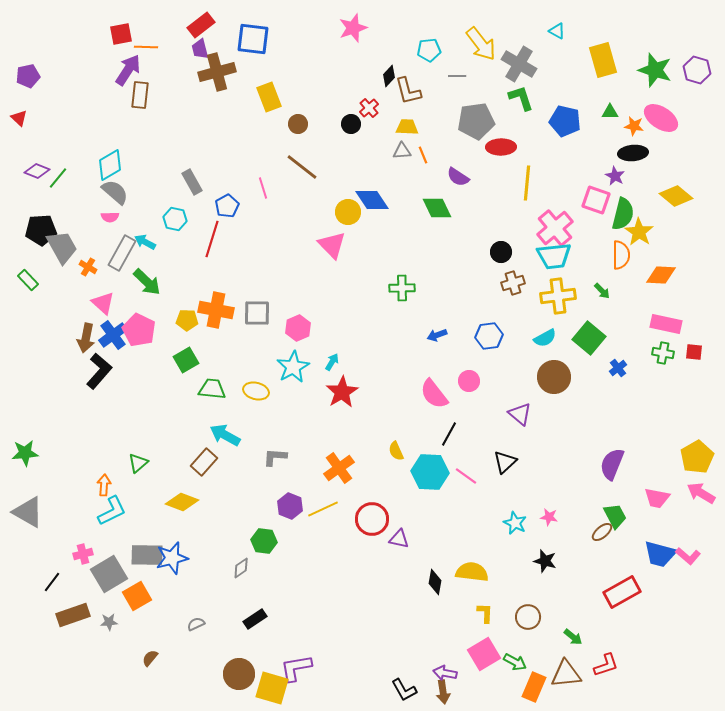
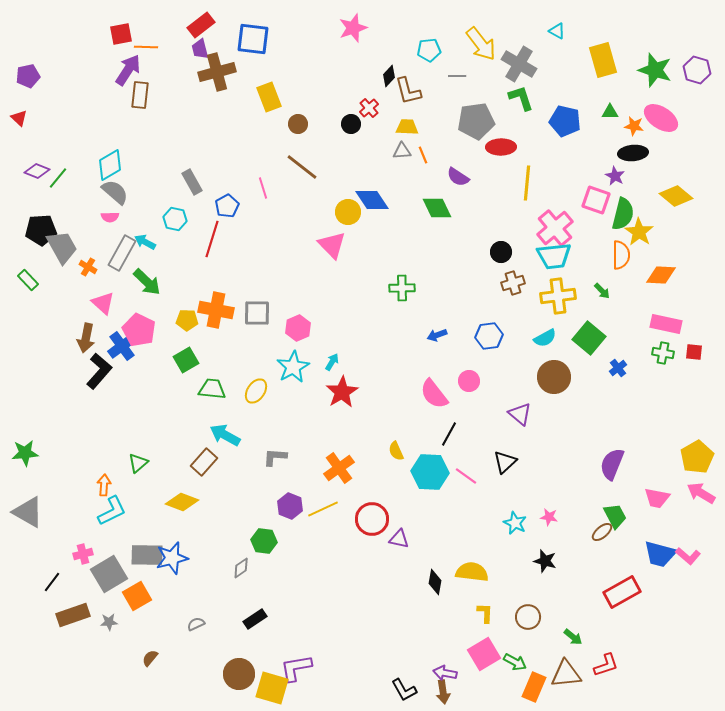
blue cross at (113, 335): moved 9 px right, 11 px down
yellow ellipse at (256, 391): rotated 70 degrees counterclockwise
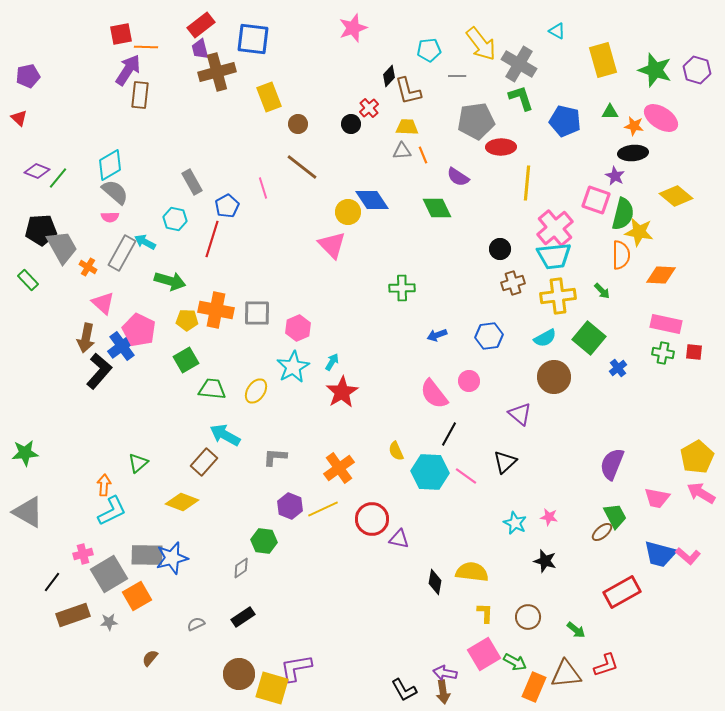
yellow star at (639, 232): rotated 24 degrees counterclockwise
black circle at (501, 252): moved 1 px left, 3 px up
green arrow at (147, 282): moved 23 px right, 1 px up; rotated 28 degrees counterclockwise
black rectangle at (255, 619): moved 12 px left, 2 px up
green arrow at (573, 637): moved 3 px right, 7 px up
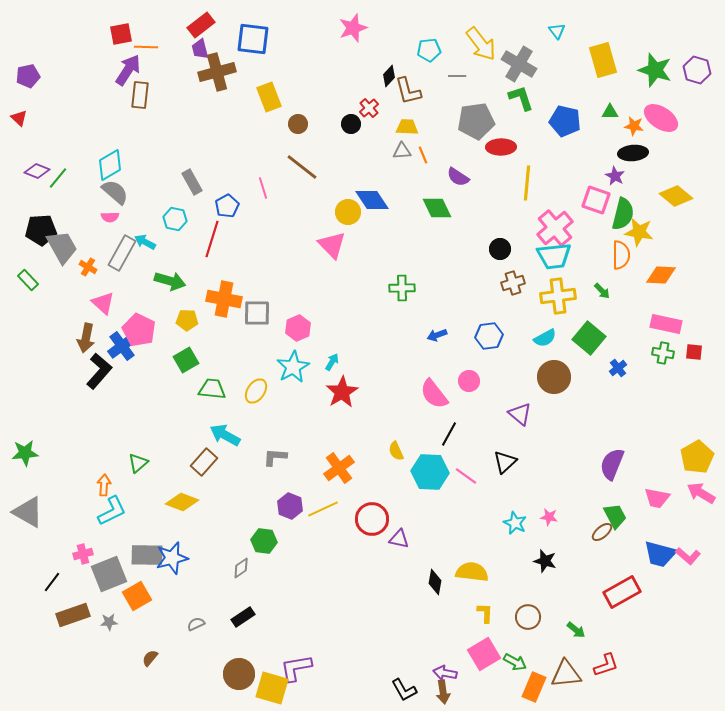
cyan triangle at (557, 31): rotated 24 degrees clockwise
orange cross at (216, 310): moved 8 px right, 11 px up
gray square at (109, 574): rotated 9 degrees clockwise
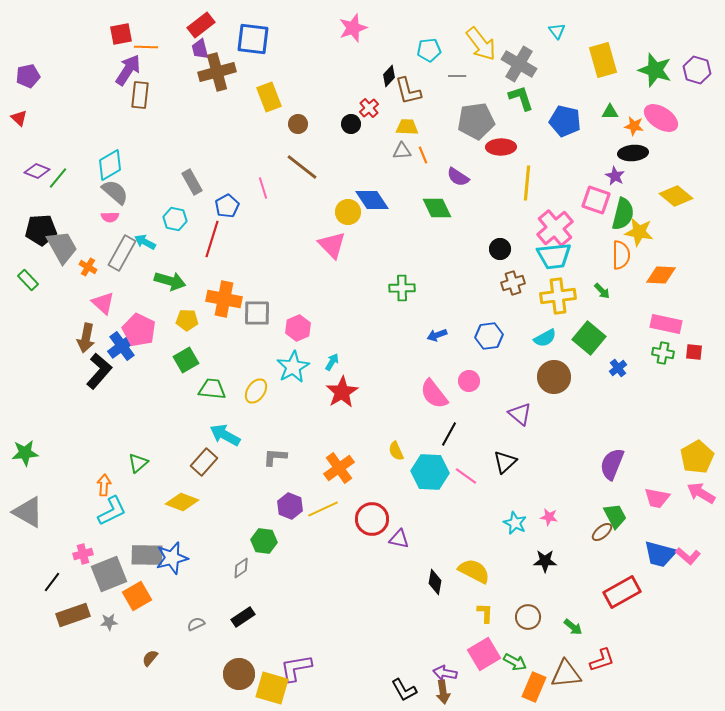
black star at (545, 561): rotated 15 degrees counterclockwise
yellow semicircle at (472, 572): moved 2 px right, 1 px up; rotated 20 degrees clockwise
green arrow at (576, 630): moved 3 px left, 3 px up
red L-shape at (606, 665): moved 4 px left, 5 px up
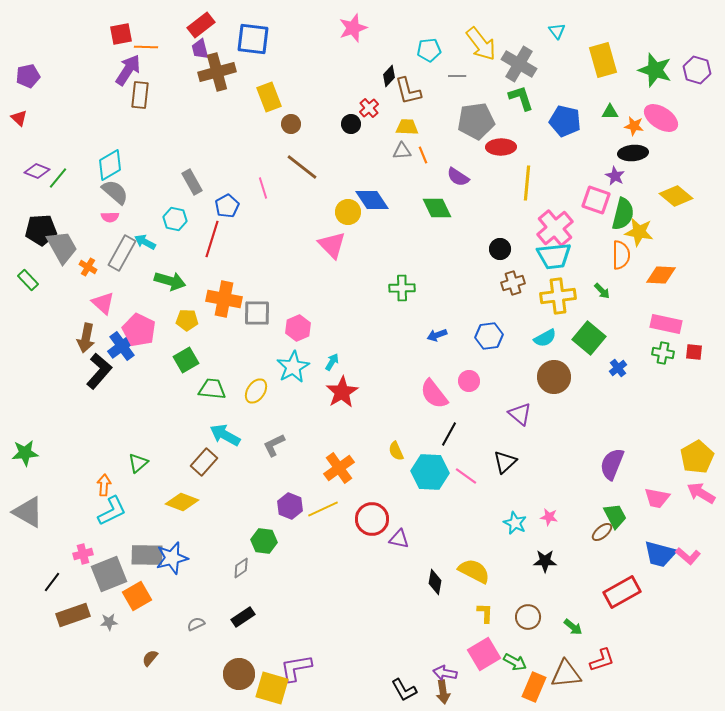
brown circle at (298, 124): moved 7 px left
gray L-shape at (275, 457): moved 1 px left, 12 px up; rotated 30 degrees counterclockwise
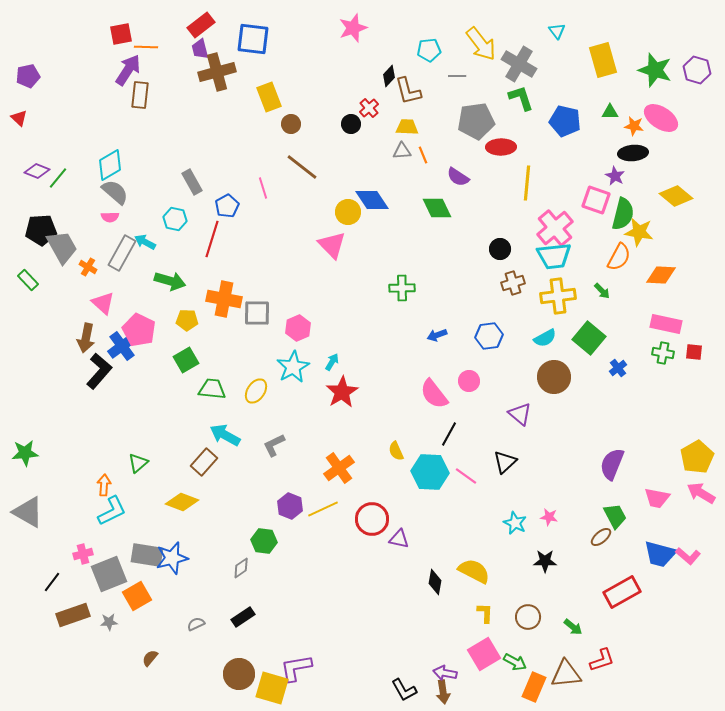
orange semicircle at (621, 255): moved 2 px left, 2 px down; rotated 28 degrees clockwise
brown ellipse at (602, 532): moved 1 px left, 5 px down
gray rectangle at (147, 555): rotated 8 degrees clockwise
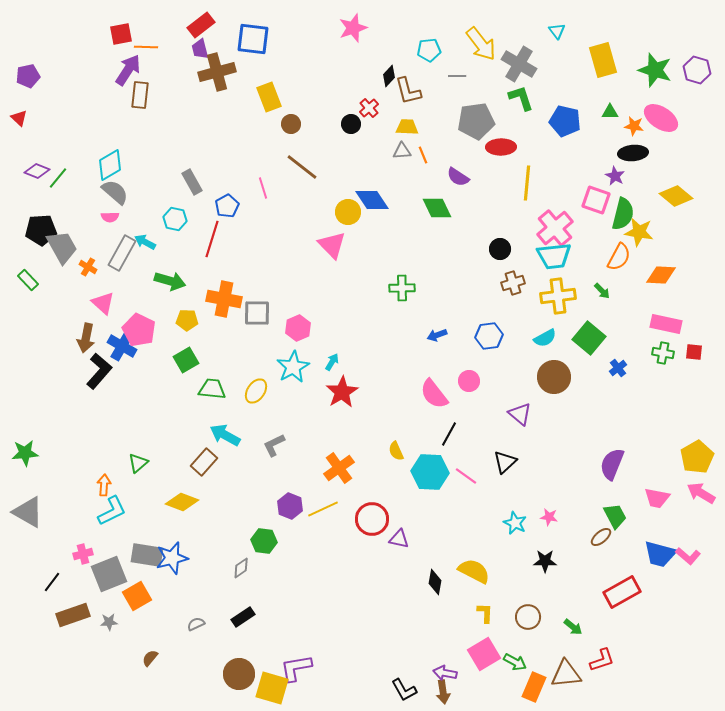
blue cross at (122, 346): rotated 24 degrees counterclockwise
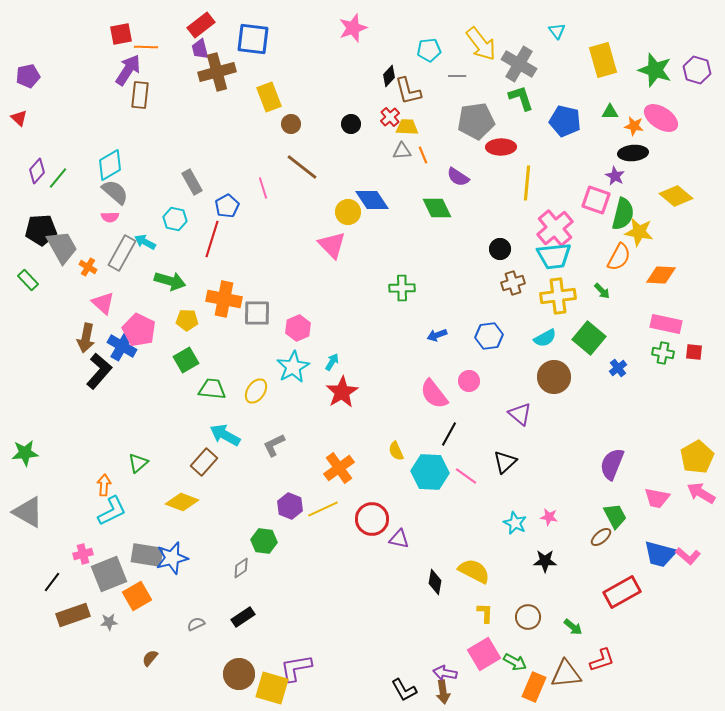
red cross at (369, 108): moved 21 px right, 9 px down
purple diamond at (37, 171): rotated 70 degrees counterclockwise
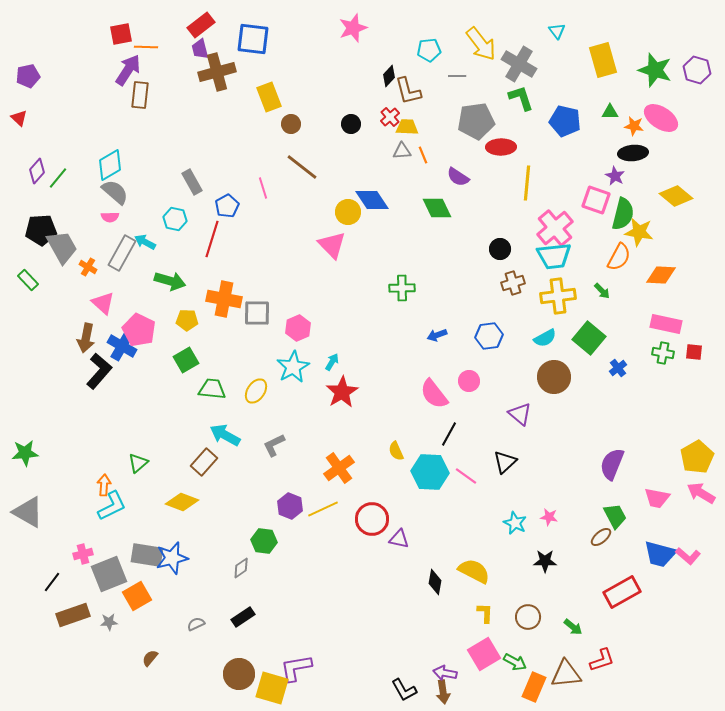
cyan L-shape at (112, 511): moved 5 px up
